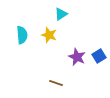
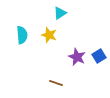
cyan triangle: moved 1 px left, 1 px up
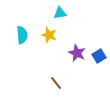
cyan triangle: rotated 24 degrees clockwise
purple star: moved 4 px up
brown line: rotated 32 degrees clockwise
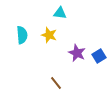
cyan triangle: rotated 16 degrees clockwise
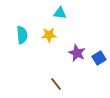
yellow star: rotated 21 degrees counterclockwise
blue square: moved 2 px down
brown line: moved 1 px down
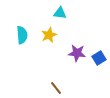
yellow star: rotated 21 degrees counterclockwise
purple star: rotated 18 degrees counterclockwise
brown line: moved 4 px down
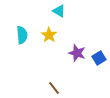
cyan triangle: moved 1 px left, 2 px up; rotated 24 degrees clockwise
yellow star: rotated 14 degrees counterclockwise
purple star: rotated 12 degrees clockwise
brown line: moved 2 px left
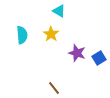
yellow star: moved 2 px right, 1 px up
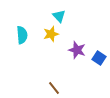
cyan triangle: moved 5 px down; rotated 16 degrees clockwise
yellow star: rotated 21 degrees clockwise
purple star: moved 3 px up
blue square: rotated 24 degrees counterclockwise
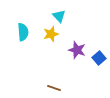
cyan semicircle: moved 1 px right, 3 px up
blue square: rotated 16 degrees clockwise
brown line: rotated 32 degrees counterclockwise
